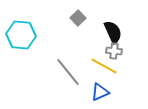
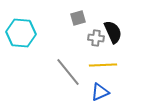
gray square: rotated 28 degrees clockwise
cyan hexagon: moved 2 px up
gray cross: moved 18 px left, 13 px up
yellow line: moved 1 px left, 1 px up; rotated 32 degrees counterclockwise
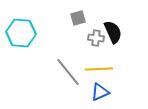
yellow line: moved 4 px left, 4 px down
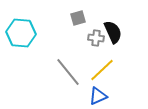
yellow line: moved 3 px right, 1 px down; rotated 40 degrees counterclockwise
blue triangle: moved 2 px left, 4 px down
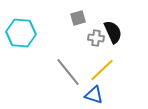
blue triangle: moved 4 px left, 1 px up; rotated 42 degrees clockwise
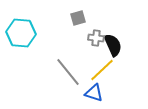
black semicircle: moved 13 px down
blue triangle: moved 2 px up
